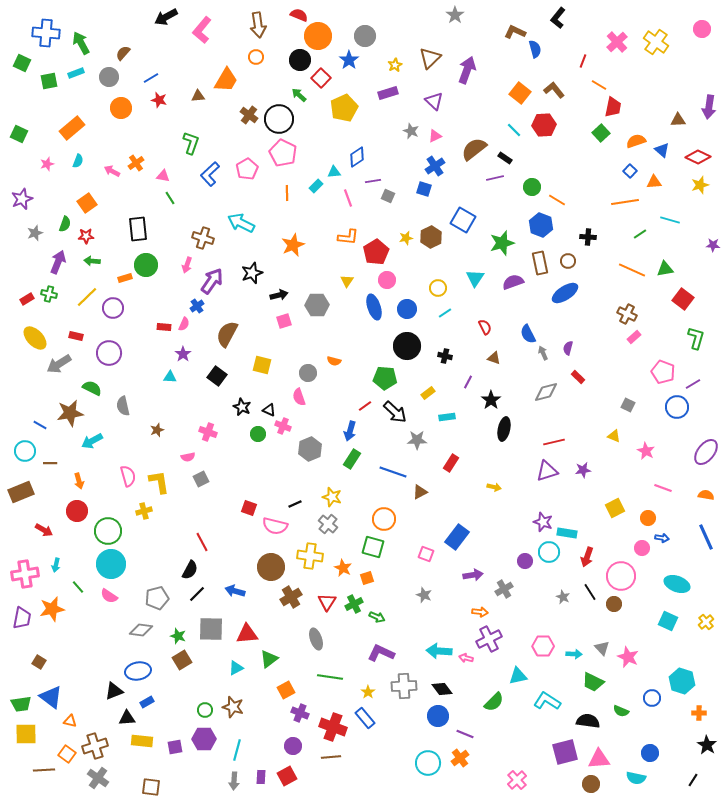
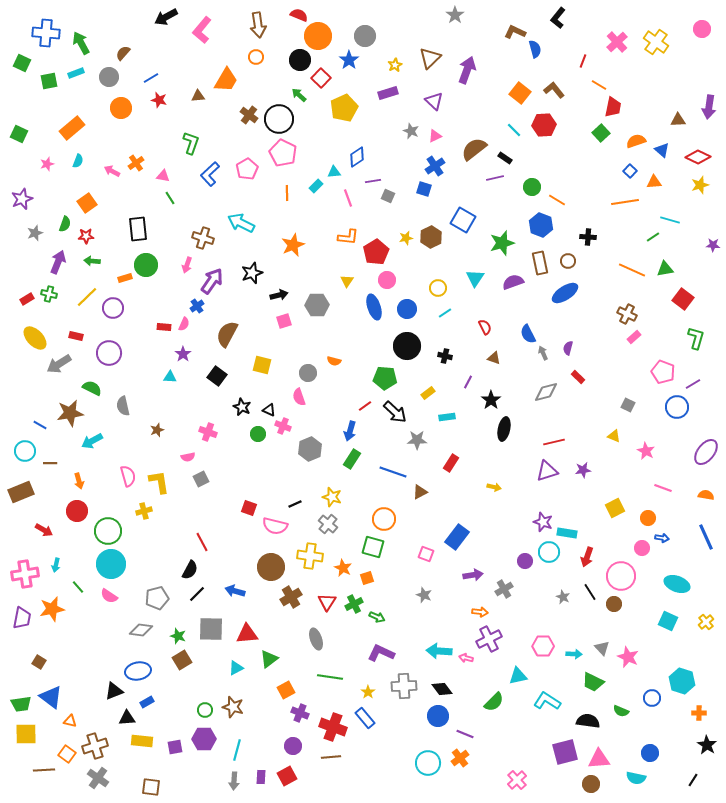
green line at (640, 234): moved 13 px right, 3 px down
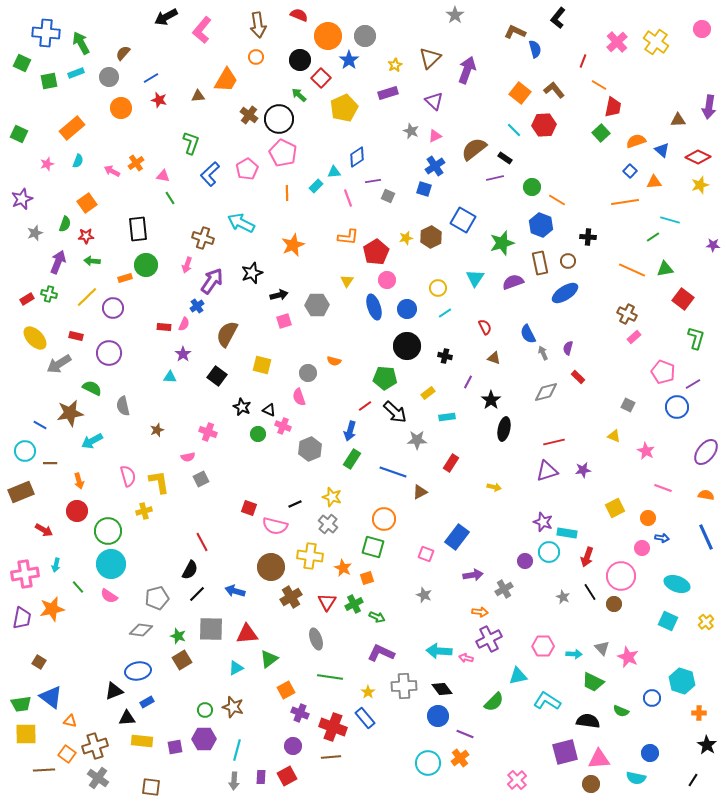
orange circle at (318, 36): moved 10 px right
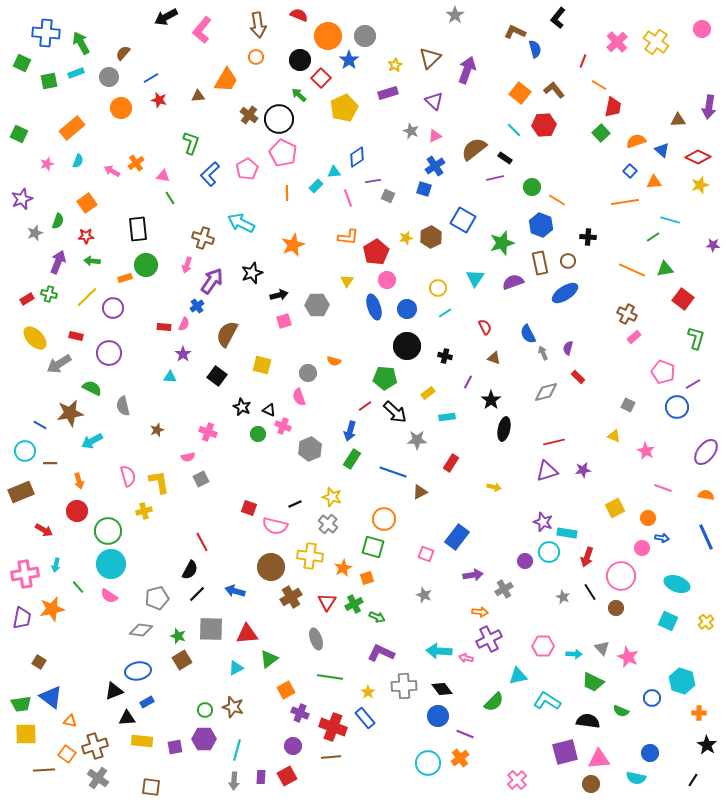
green semicircle at (65, 224): moved 7 px left, 3 px up
orange star at (343, 568): rotated 18 degrees clockwise
brown circle at (614, 604): moved 2 px right, 4 px down
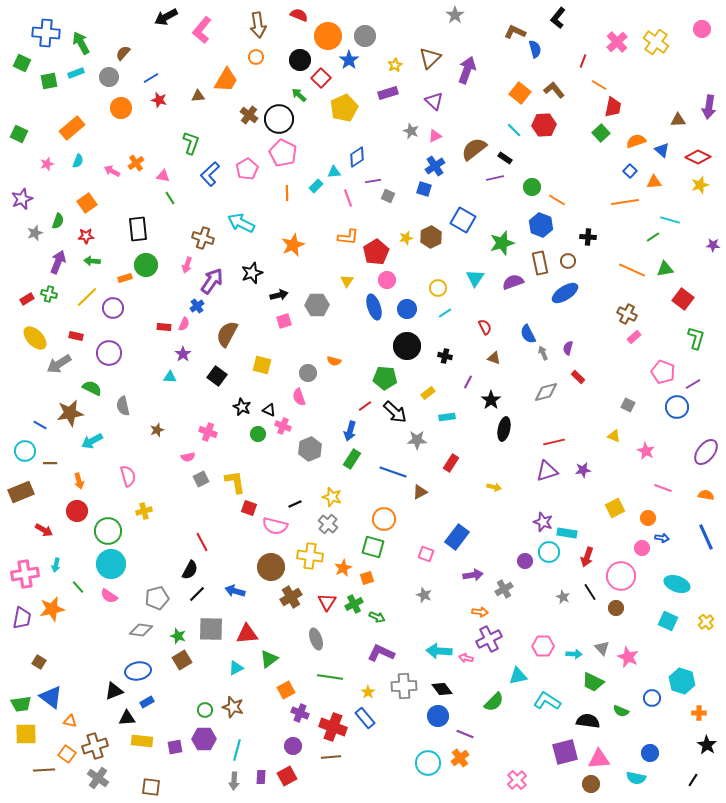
yellow L-shape at (159, 482): moved 76 px right
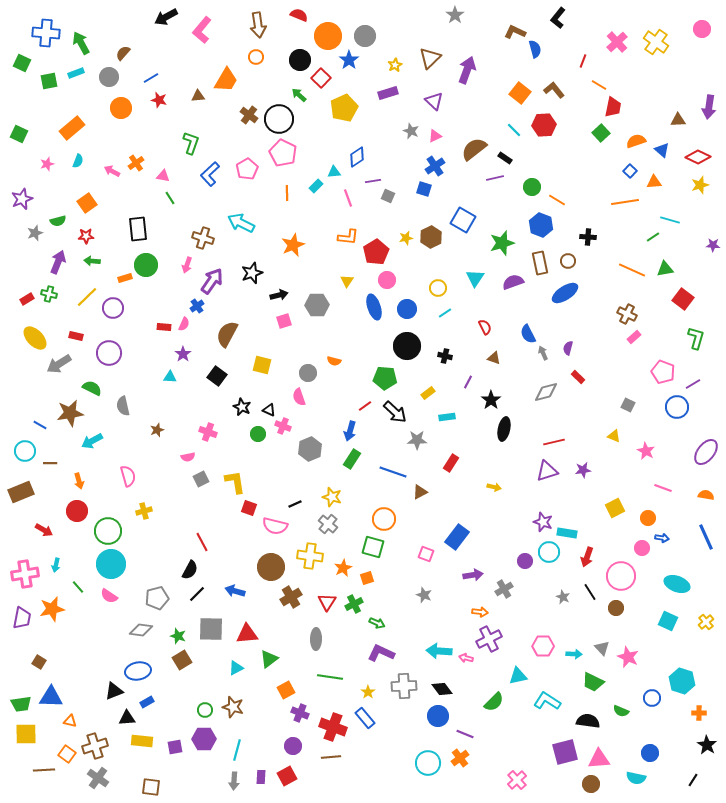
green semicircle at (58, 221): rotated 56 degrees clockwise
green arrow at (377, 617): moved 6 px down
gray ellipse at (316, 639): rotated 20 degrees clockwise
blue triangle at (51, 697): rotated 35 degrees counterclockwise
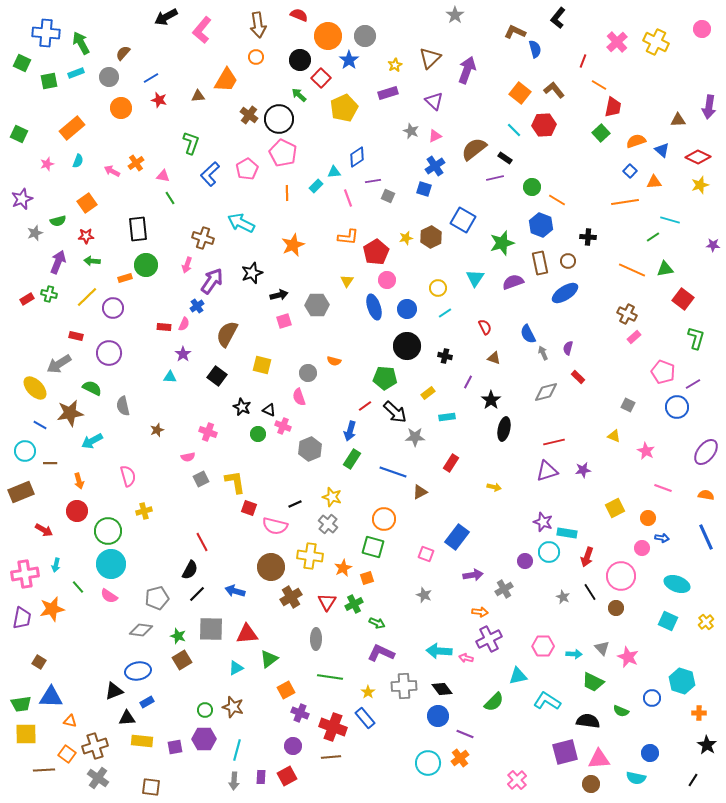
yellow cross at (656, 42): rotated 10 degrees counterclockwise
yellow ellipse at (35, 338): moved 50 px down
gray star at (417, 440): moved 2 px left, 3 px up
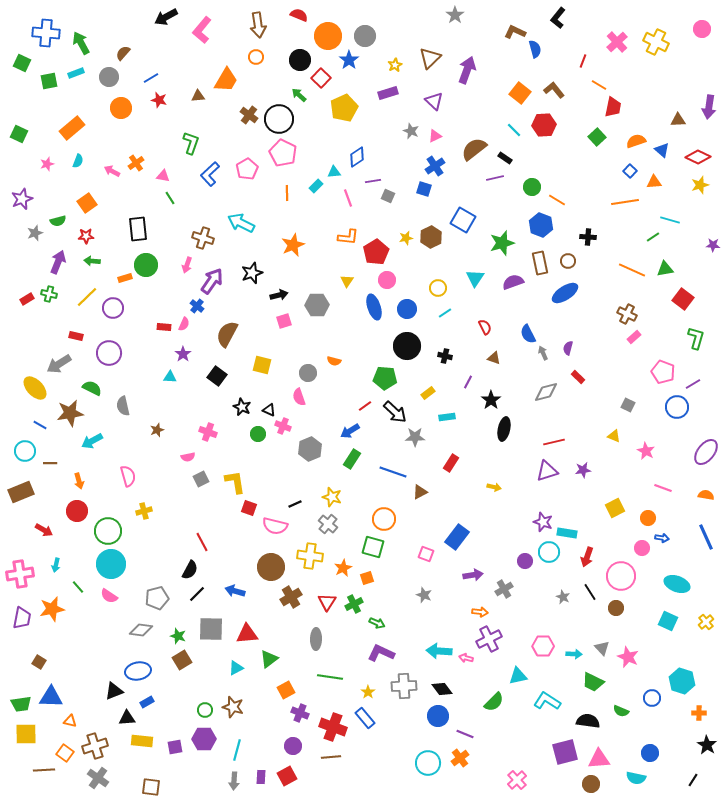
green square at (601, 133): moved 4 px left, 4 px down
blue cross at (197, 306): rotated 16 degrees counterclockwise
blue arrow at (350, 431): rotated 42 degrees clockwise
pink cross at (25, 574): moved 5 px left
orange square at (67, 754): moved 2 px left, 1 px up
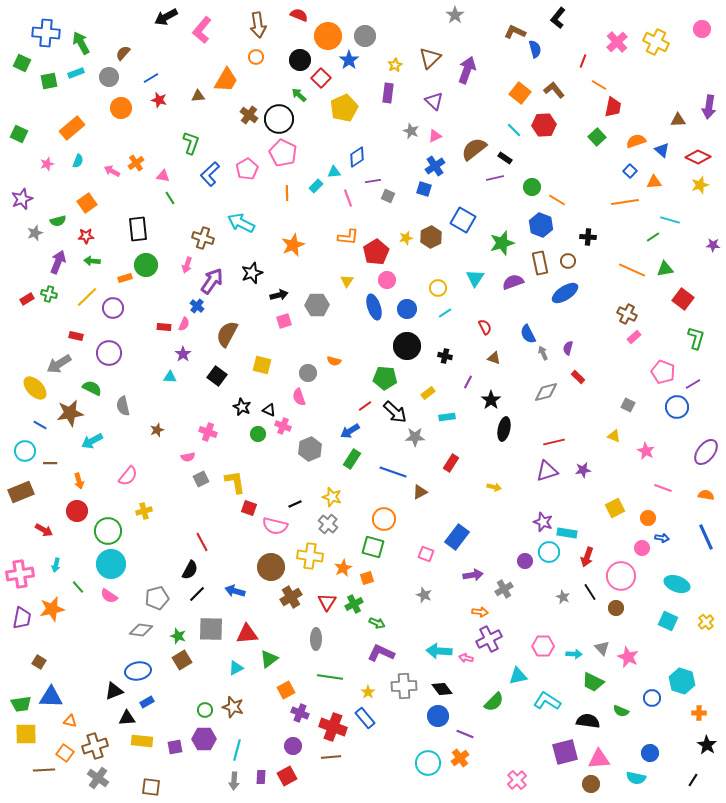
purple rectangle at (388, 93): rotated 66 degrees counterclockwise
pink semicircle at (128, 476): rotated 55 degrees clockwise
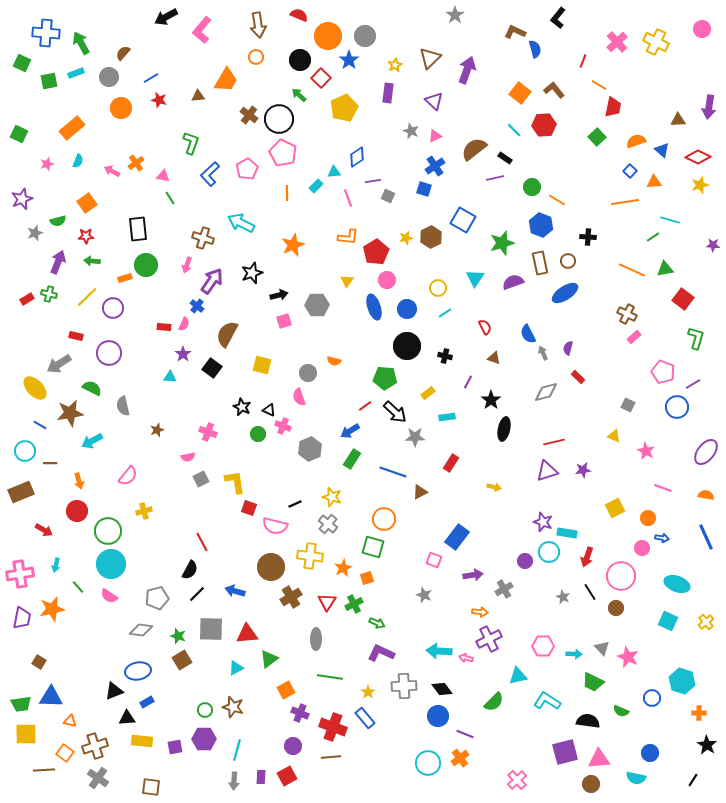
black square at (217, 376): moved 5 px left, 8 px up
pink square at (426, 554): moved 8 px right, 6 px down
